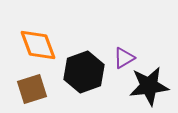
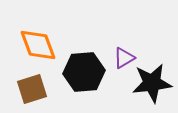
black hexagon: rotated 15 degrees clockwise
black star: moved 3 px right, 3 px up
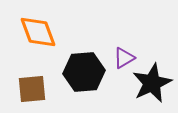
orange diamond: moved 13 px up
black star: rotated 18 degrees counterclockwise
brown square: rotated 12 degrees clockwise
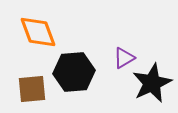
black hexagon: moved 10 px left
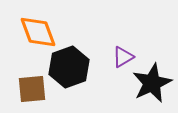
purple triangle: moved 1 px left, 1 px up
black hexagon: moved 5 px left, 5 px up; rotated 15 degrees counterclockwise
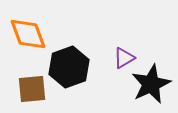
orange diamond: moved 10 px left, 2 px down
purple triangle: moved 1 px right, 1 px down
black star: moved 1 px left, 1 px down
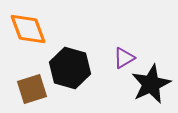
orange diamond: moved 5 px up
black hexagon: moved 1 px right, 1 px down; rotated 24 degrees counterclockwise
brown square: rotated 12 degrees counterclockwise
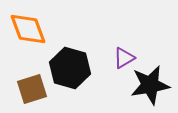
black star: moved 1 px left, 1 px down; rotated 15 degrees clockwise
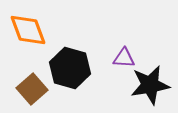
orange diamond: moved 1 px down
purple triangle: rotated 35 degrees clockwise
brown square: rotated 24 degrees counterclockwise
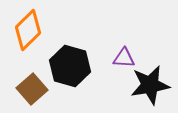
orange diamond: rotated 66 degrees clockwise
black hexagon: moved 2 px up
